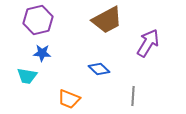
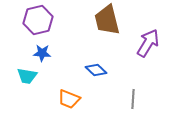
brown trapezoid: rotated 104 degrees clockwise
blue diamond: moved 3 px left, 1 px down
gray line: moved 3 px down
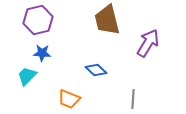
cyan trapezoid: rotated 125 degrees clockwise
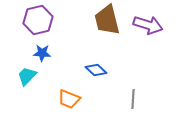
purple arrow: moved 18 px up; rotated 76 degrees clockwise
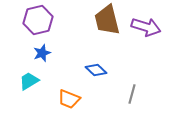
purple arrow: moved 2 px left, 2 px down
blue star: rotated 24 degrees counterclockwise
cyan trapezoid: moved 2 px right, 5 px down; rotated 15 degrees clockwise
gray line: moved 1 px left, 5 px up; rotated 12 degrees clockwise
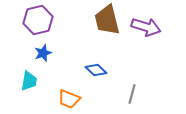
blue star: moved 1 px right
cyan trapezoid: rotated 130 degrees clockwise
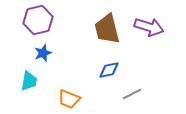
brown trapezoid: moved 9 px down
purple arrow: moved 3 px right
blue diamond: moved 13 px right; rotated 55 degrees counterclockwise
gray line: rotated 48 degrees clockwise
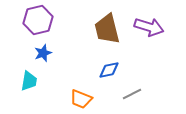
orange trapezoid: moved 12 px right
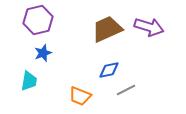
brown trapezoid: rotated 80 degrees clockwise
gray line: moved 6 px left, 4 px up
orange trapezoid: moved 1 px left, 3 px up
